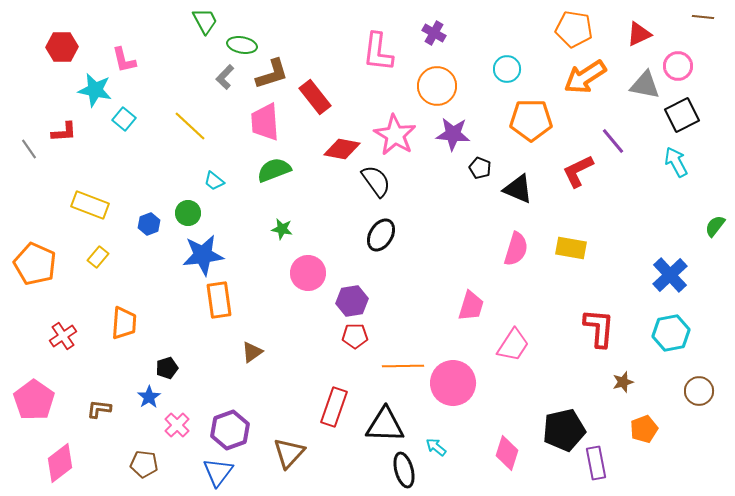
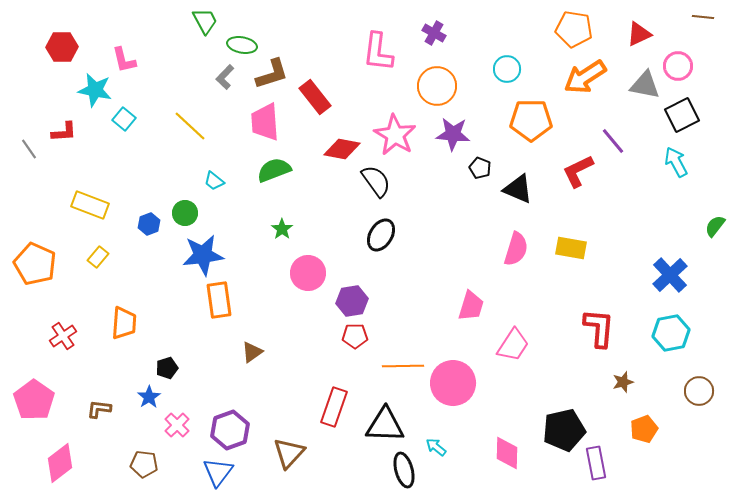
green circle at (188, 213): moved 3 px left
green star at (282, 229): rotated 25 degrees clockwise
pink diamond at (507, 453): rotated 16 degrees counterclockwise
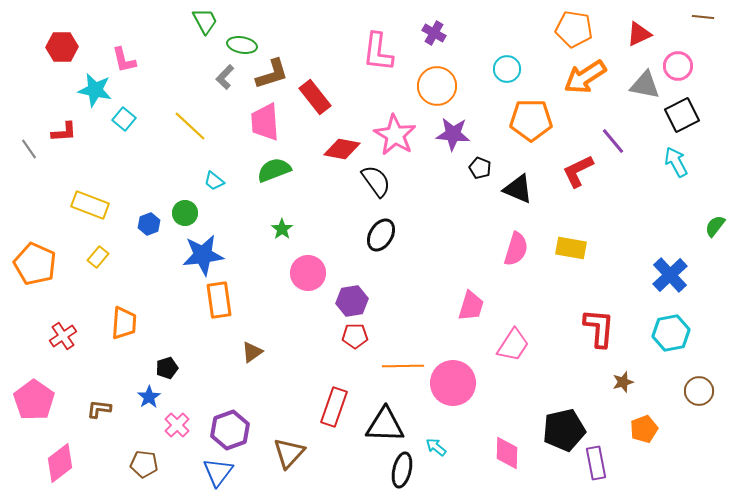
black ellipse at (404, 470): moved 2 px left; rotated 28 degrees clockwise
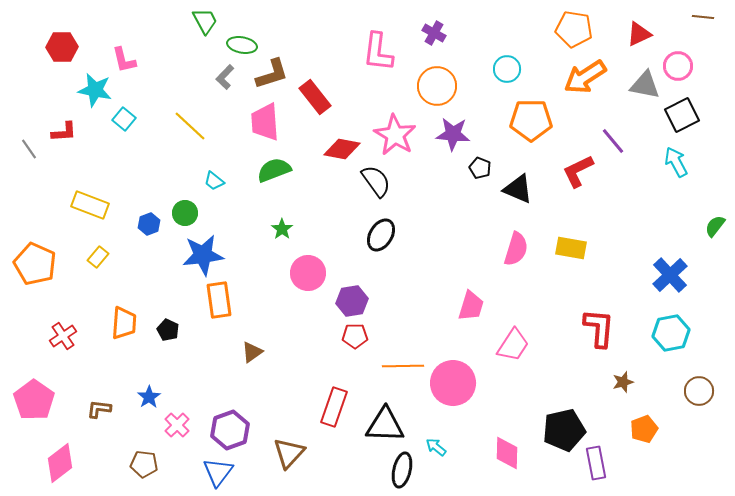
black pentagon at (167, 368): moved 1 px right, 38 px up; rotated 30 degrees counterclockwise
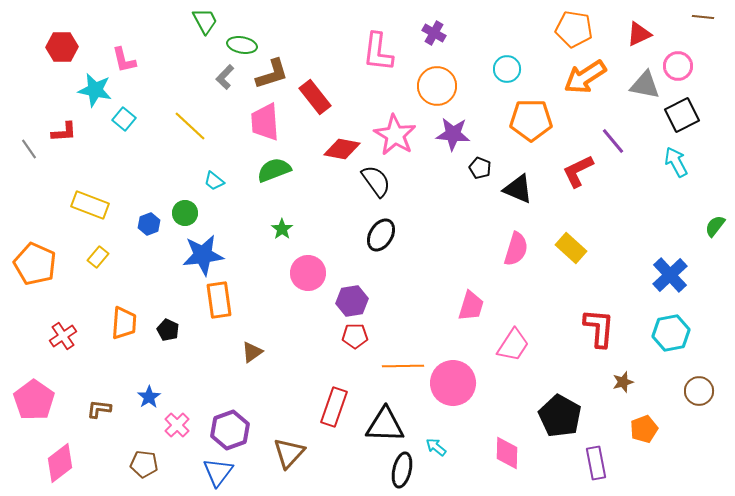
yellow rectangle at (571, 248): rotated 32 degrees clockwise
black pentagon at (564, 430): moved 4 px left, 14 px up; rotated 30 degrees counterclockwise
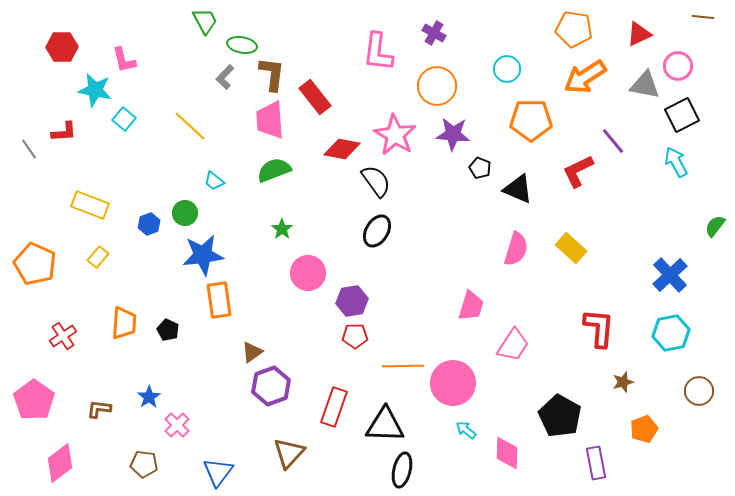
brown L-shape at (272, 74): rotated 66 degrees counterclockwise
pink trapezoid at (265, 122): moved 5 px right, 2 px up
black ellipse at (381, 235): moved 4 px left, 4 px up
purple hexagon at (230, 430): moved 41 px right, 44 px up
cyan arrow at (436, 447): moved 30 px right, 17 px up
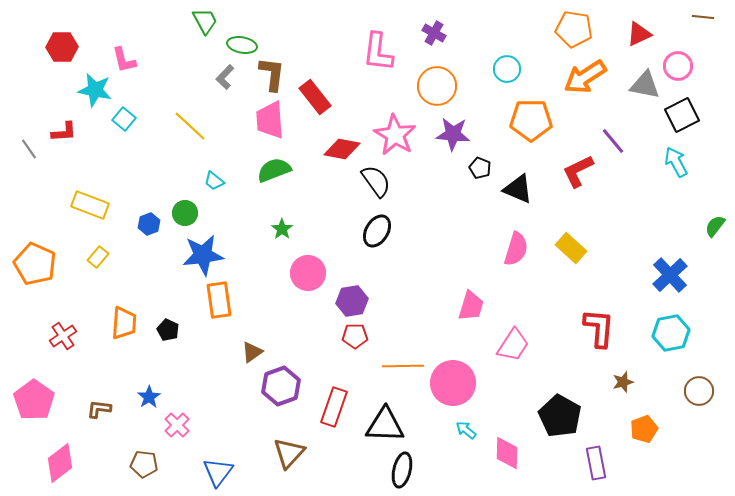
purple hexagon at (271, 386): moved 10 px right
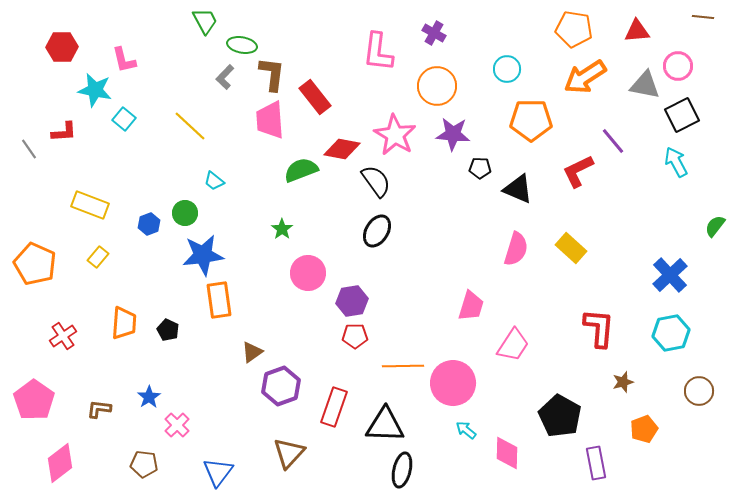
red triangle at (639, 34): moved 2 px left, 3 px up; rotated 20 degrees clockwise
black pentagon at (480, 168): rotated 20 degrees counterclockwise
green semicircle at (274, 170): moved 27 px right
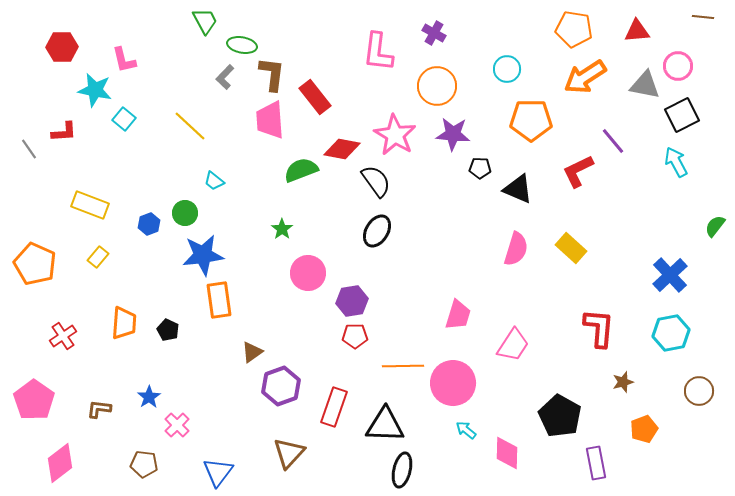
pink trapezoid at (471, 306): moved 13 px left, 9 px down
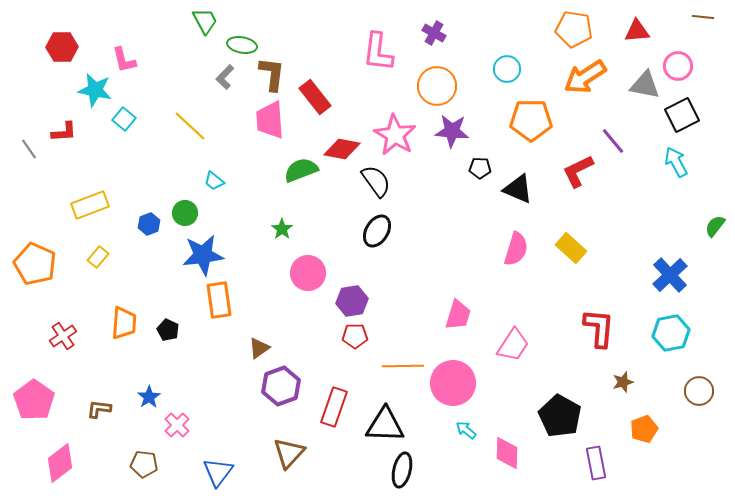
purple star at (453, 134): moved 1 px left, 3 px up
yellow rectangle at (90, 205): rotated 42 degrees counterclockwise
brown triangle at (252, 352): moved 7 px right, 4 px up
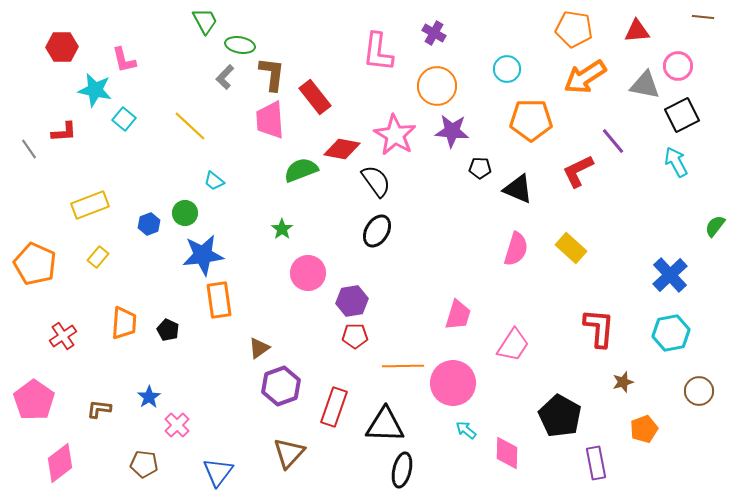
green ellipse at (242, 45): moved 2 px left
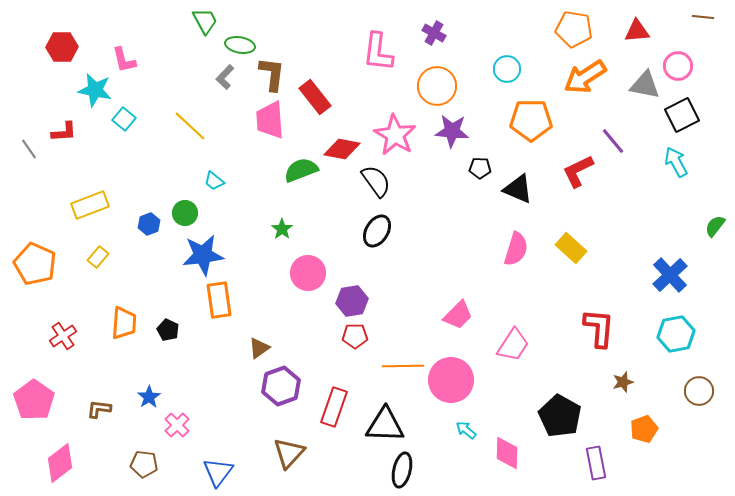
pink trapezoid at (458, 315): rotated 28 degrees clockwise
cyan hexagon at (671, 333): moved 5 px right, 1 px down
pink circle at (453, 383): moved 2 px left, 3 px up
